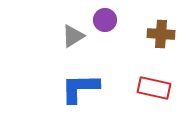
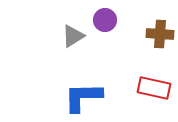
brown cross: moved 1 px left
blue L-shape: moved 3 px right, 9 px down
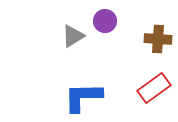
purple circle: moved 1 px down
brown cross: moved 2 px left, 5 px down
red rectangle: rotated 48 degrees counterclockwise
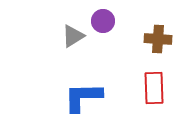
purple circle: moved 2 px left
red rectangle: rotated 56 degrees counterclockwise
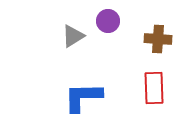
purple circle: moved 5 px right
